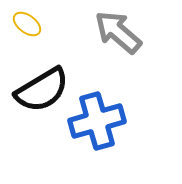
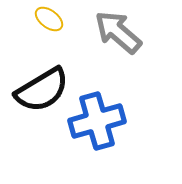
yellow ellipse: moved 22 px right, 5 px up
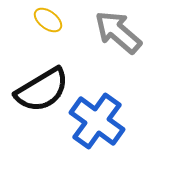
yellow ellipse: moved 1 px left, 1 px down
blue cross: rotated 38 degrees counterclockwise
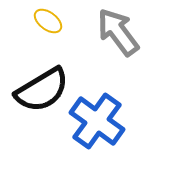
yellow ellipse: moved 1 px down
gray arrow: rotated 12 degrees clockwise
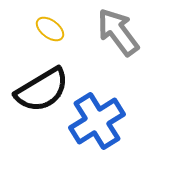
yellow ellipse: moved 2 px right, 8 px down
blue cross: rotated 22 degrees clockwise
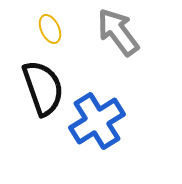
yellow ellipse: rotated 28 degrees clockwise
black semicircle: moved 1 px right, 2 px up; rotated 78 degrees counterclockwise
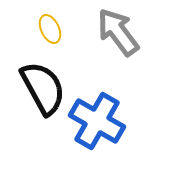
black semicircle: rotated 10 degrees counterclockwise
blue cross: rotated 28 degrees counterclockwise
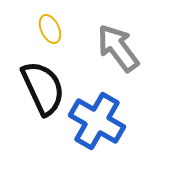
gray arrow: moved 16 px down
black semicircle: rotated 4 degrees clockwise
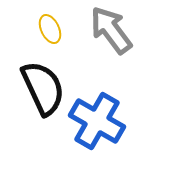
gray arrow: moved 7 px left, 18 px up
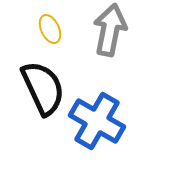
gray arrow: moved 1 px left; rotated 48 degrees clockwise
